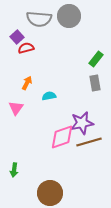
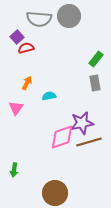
brown circle: moved 5 px right
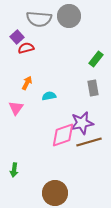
gray rectangle: moved 2 px left, 5 px down
pink diamond: moved 1 px right, 2 px up
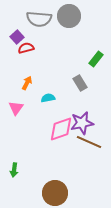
gray rectangle: moved 13 px left, 5 px up; rotated 21 degrees counterclockwise
cyan semicircle: moved 1 px left, 2 px down
pink diamond: moved 2 px left, 6 px up
brown line: rotated 40 degrees clockwise
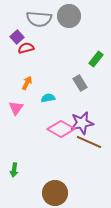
pink diamond: rotated 48 degrees clockwise
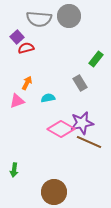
pink triangle: moved 1 px right, 7 px up; rotated 35 degrees clockwise
brown circle: moved 1 px left, 1 px up
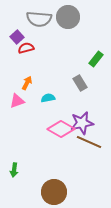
gray circle: moved 1 px left, 1 px down
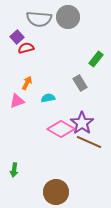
purple star: rotated 25 degrees counterclockwise
brown circle: moved 2 px right
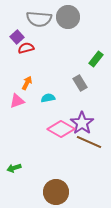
green arrow: moved 2 px up; rotated 64 degrees clockwise
